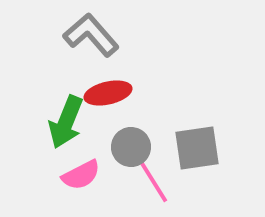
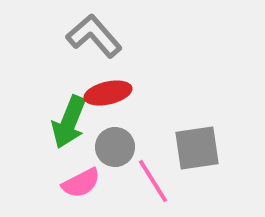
gray L-shape: moved 3 px right, 1 px down
green arrow: moved 3 px right
gray circle: moved 16 px left
pink semicircle: moved 8 px down
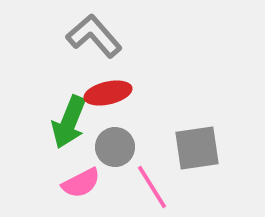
pink line: moved 1 px left, 6 px down
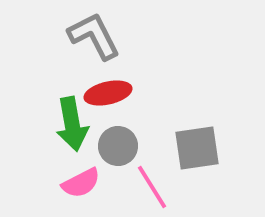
gray L-shape: rotated 14 degrees clockwise
green arrow: moved 3 px right, 2 px down; rotated 32 degrees counterclockwise
gray circle: moved 3 px right, 1 px up
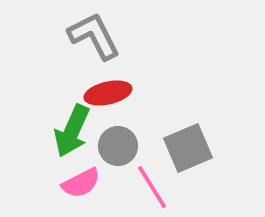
green arrow: moved 7 px down; rotated 34 degrees clockwise
gray square: moved 9 px left; rotated 15 degrees counterclockwise
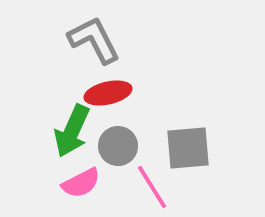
gray L-shape: moved 4 px down
gray square: rotated 18 degrees clockwise
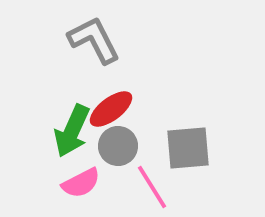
red ellipse: moved 3 px right, 16 px down; rotated 24 degrees counterclockwise
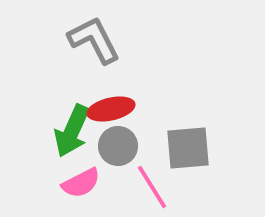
red ellipse: rotated 24 degrees clockwise
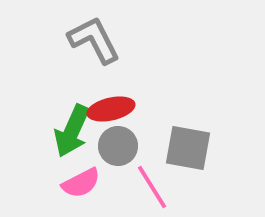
gray square: rotated 15 degrees clockwise
